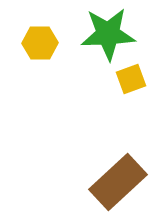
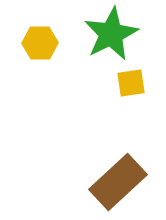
green star: moved 3 px right; rotated 24 degrees counterclockwise
yellow square: moved 4 px down; rotated 12 degrees clockwise
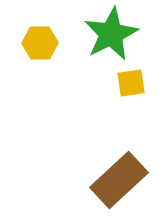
brown rectangle: moved 1 px right, 2 px up
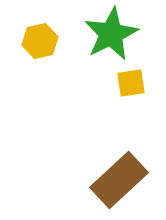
yellow hexagon: moved 2 px up; rotated 12 degrees counterclockwise
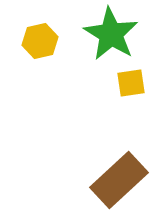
green star: rotated 14 degrees counterclockwise
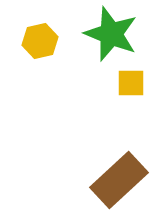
green star: rotated 10 degrees counterclockwise
yellow square: rotated 8 degrees clockwise
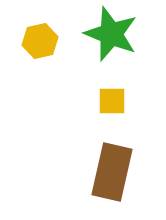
yellow square: moved 19 px left, 18 px down
brown rectangle: moved 7 px left, 8 px up; rotated 34 degrees counterclockwise
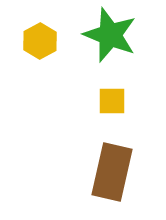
green star: moved 1 px left, 1 px down
yellow hexagon: rotated 16 degrees counterclockwise
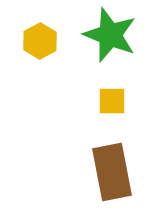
brown rectangle: rotated 24 degrees counterclockwise
